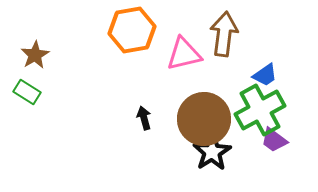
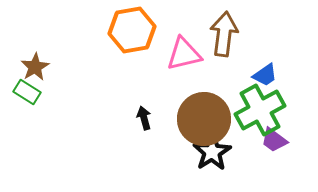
brown star: moved 12 px down
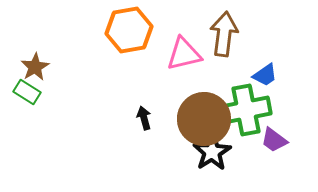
orange hexagon: moved 3 px left
green cross: moved 14 px left; rotated 18 degrees clockwise
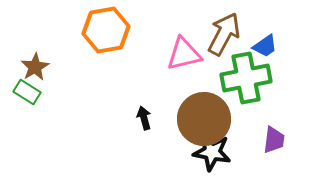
orange hexagon: moved 23 px left
brown arrow: rotated 21 degrees clockwise
blue trapezoid: moved 29 px up
green cross: moved 32 px up
purple trapezoid: rotated 120 degrees counterclockwise
black star: rotated 30 degrees counterclockwise
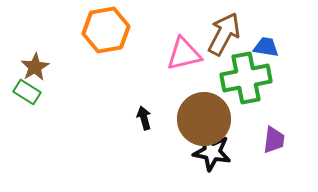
blue trapezoid: moved 1 px right, 1 px down; rotated 136 degrees counterclockwise
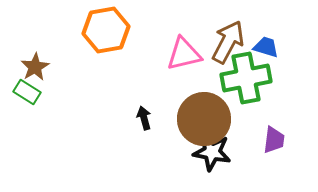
brown arrow: moved 4 px right, 8 px down
blue trapezoid: rotated 8 degrees clockwise
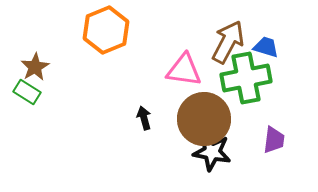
orange hexagon: rotated 12 degrees counterclockwise
pink triangle: moved 16 px down; rotated 21 degrees clockwise
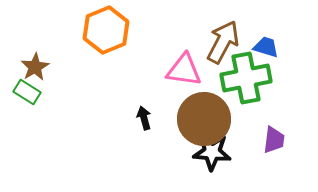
brown arrow: moved 5 px left
black star: rotated 6 degrees counterclockwise
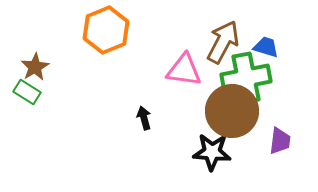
brown circle: moved 28 px right, 8 px up
purple trapezoid: moved 6 px right, 1 px down
